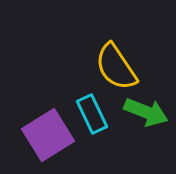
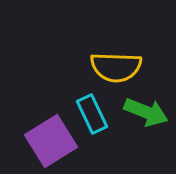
yellow semicircle: rotated 54 degrees counterclockwise
purple square: moved 3 px right, 6 px down
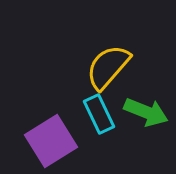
yellow semicircle: moved 8 px left; rotated 129 degrees clockwise
cyan rectangle: moved 7 px right
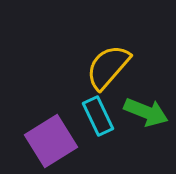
cyan rectangle: moved 1 px left, 2 px down
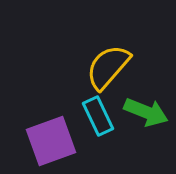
purple square: rotated 12 degrees clockwise
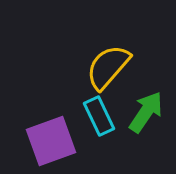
green arrow: rotated 78 degrees counterclockwise
cyan rectangle: moved 1 px right
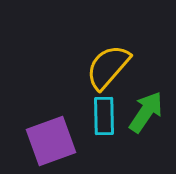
cyan rectangle: moved 5 px right; rotated 24 degrees clockwise
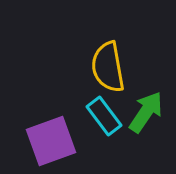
yellow semicircle: rotated 51 degrees counterclockwise
cyan rectangle: rotated 36 degrees counterclockwise
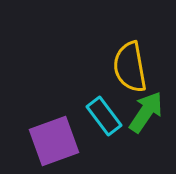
yellow semicircle: moved 22 px right
purple square: moved 3 px right
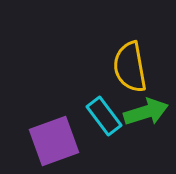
green arrow: rotated 39 degrees clockwise
